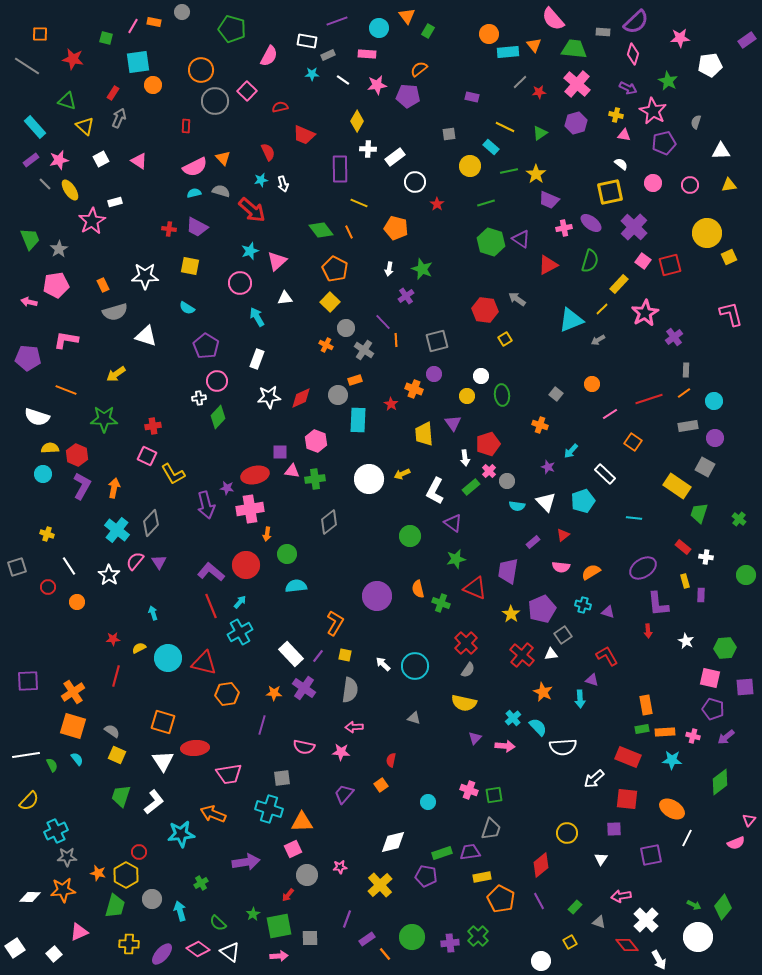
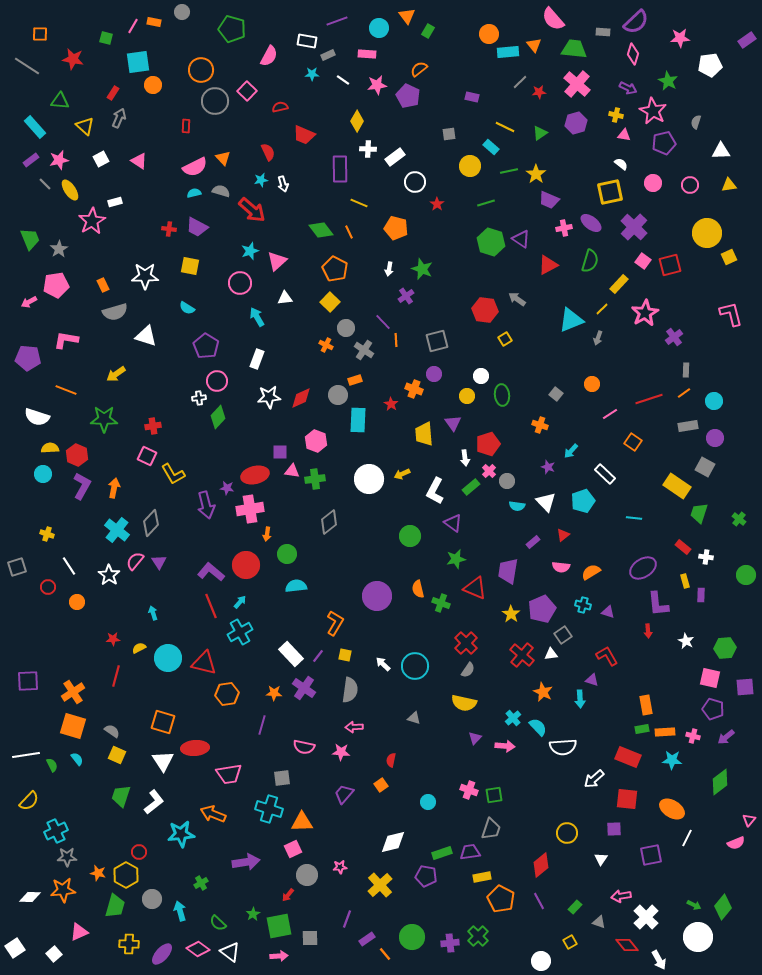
purple pentagon at (408, 96): rotated 20 degrees clockwise
green triangle at (67, 101): moved 7 px left; rotated 12 degrees counterclockwise
pink arrow at (29, 302): rotated 42 degrees counterclockwise
gray arrow at (598, 340): moved 2 px up; rotated 40 degrees counterclockwise
white cross at (646, 920): moved 3 px up
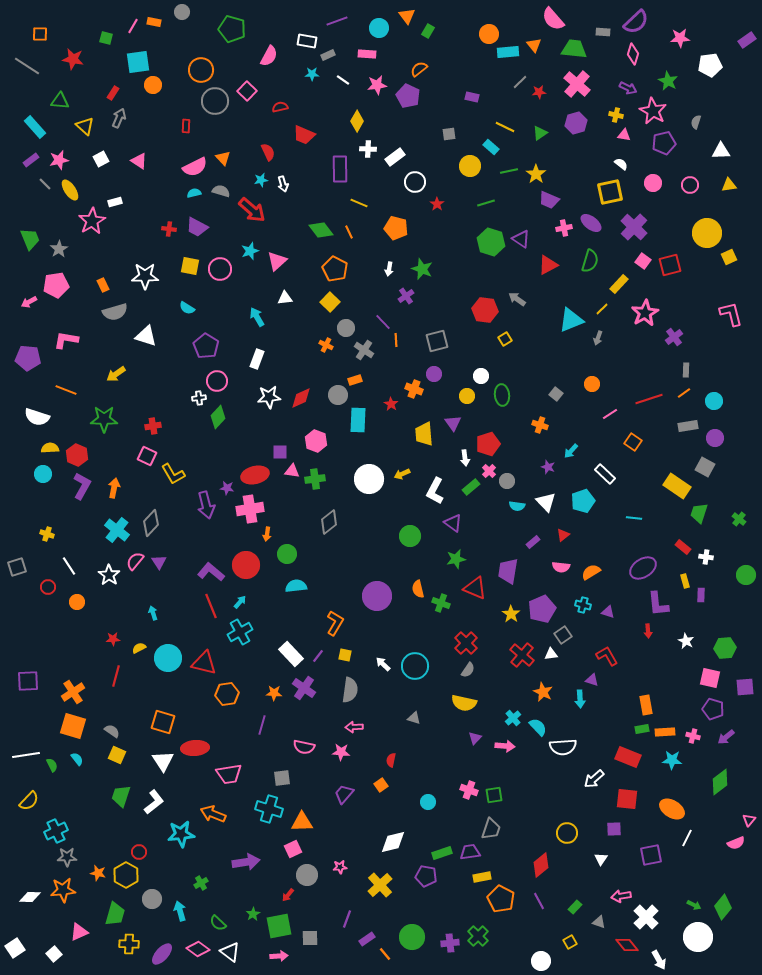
pink circle at (240, 283): moved 20 px left, 14 px up
green trapezoid at (115, 906): moved 8 px down
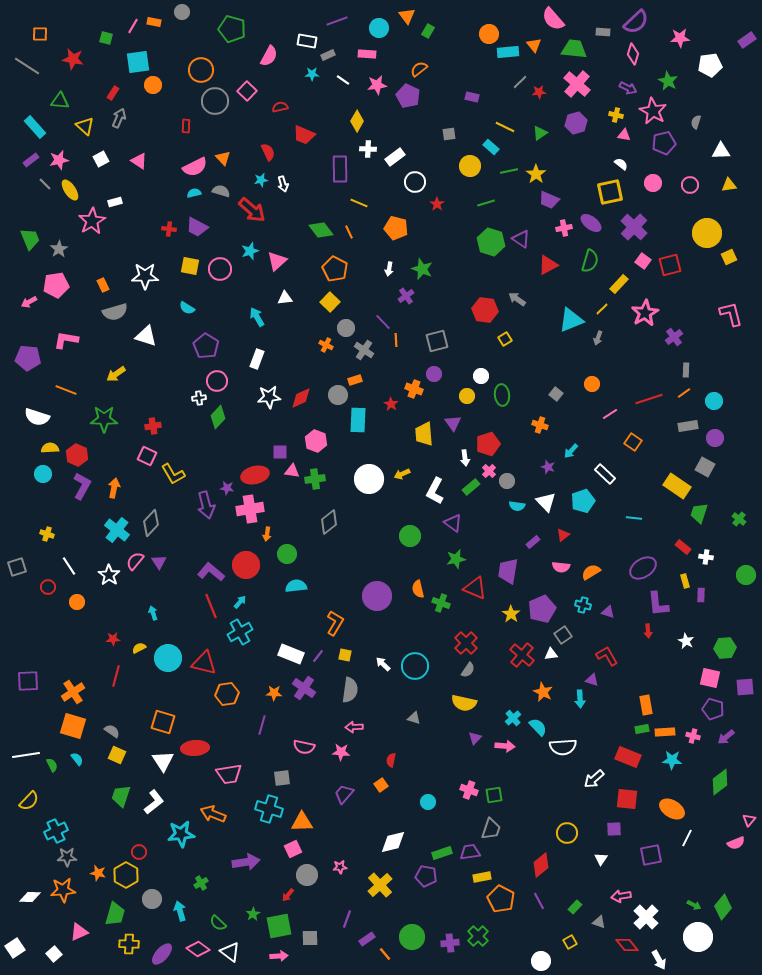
white rectangle at (291, 654): rotated 25 degrees counterclockwise
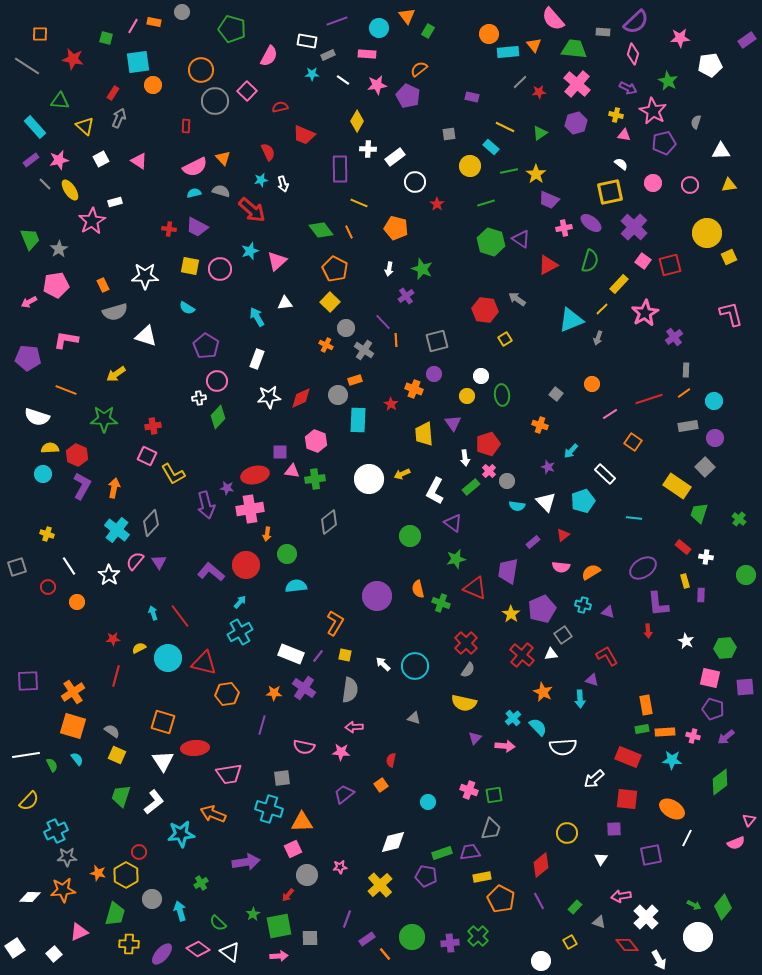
white triangle at (285, 298): moved 5 px down
gray square at (705, 467): rotated 18 degrees clockwise
red line at (211, 606): moved 31 px left, 10 px down; rotated 15 degrees counterclockwise
purple trapezoid at (344, 794): rotated 10 degrees clockwise
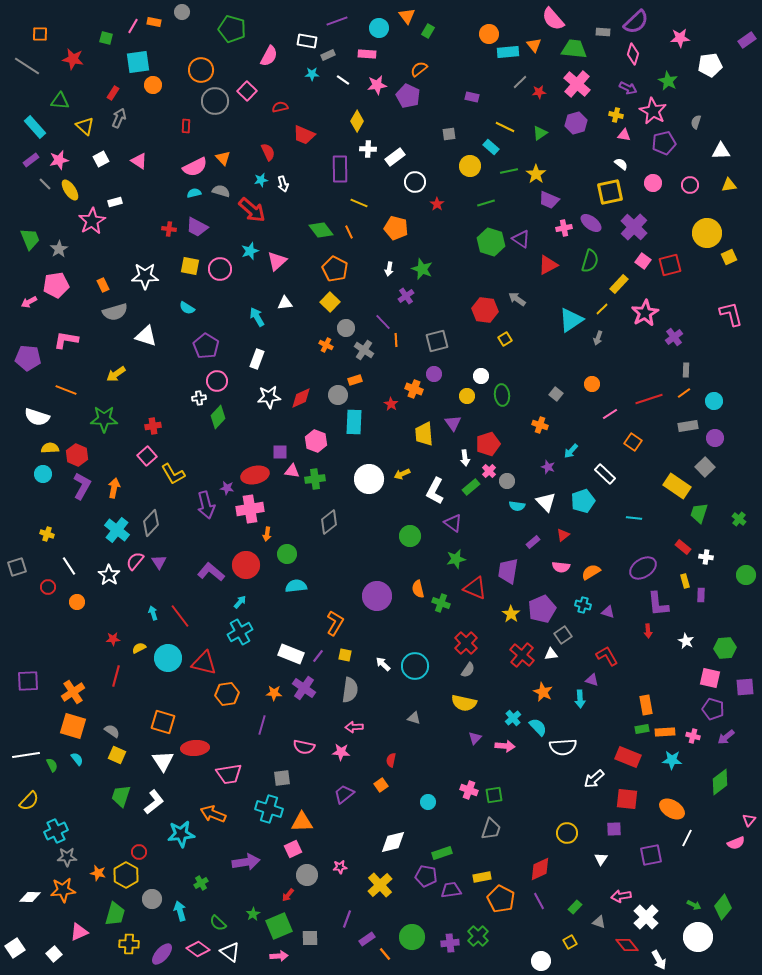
cyan triangle at (571, 320): rotated 12 degrees counterclockwise
cyan rectangle at (358, 420): moved 4 px left, 2 px down
pink square at (147, 456): rotated 24 degrees clockwise
purple trapezoid at (470, 852): moved 19 px left, 38 px down
red diamond at (541, 865): moved 1 px left, 4 px down; rotated 15 degrees clockwise
green square at (279, 926): rotated 12 degrees counterclockwise
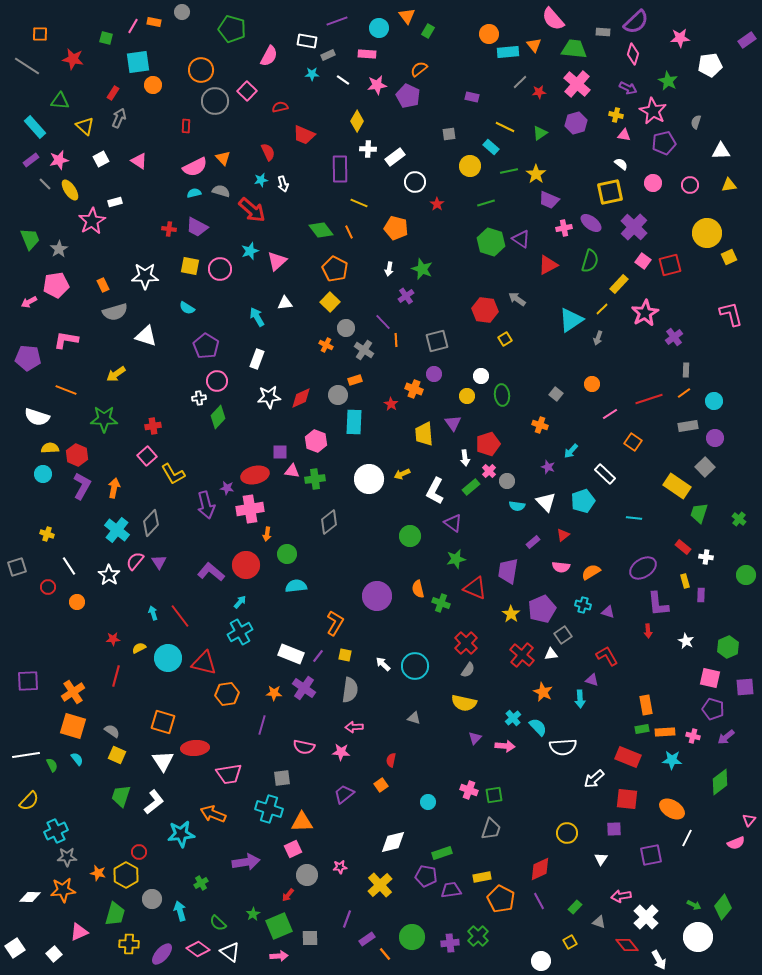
green hexagon at (725, 648): moved 3 px right, 1 px up; rotated 20 degrees counterclockwise
